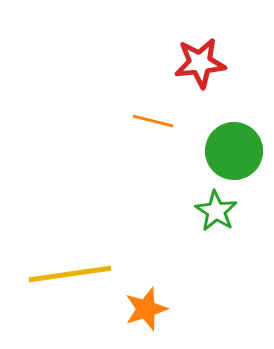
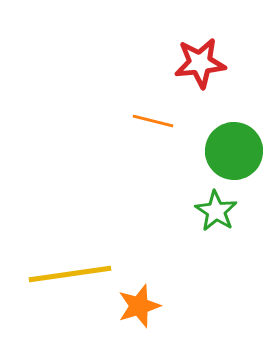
orange star: moved 7 px left, 3 px up
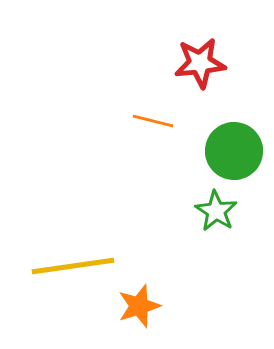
yellow line: moved 3 px right, 8 px up
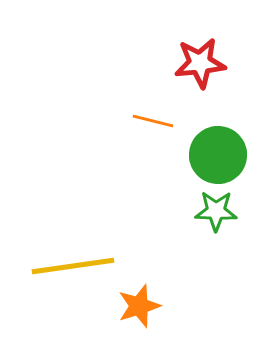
green circle: moved 16 px left, 4 px down
green star: rotated 30 degrees counterclockwise
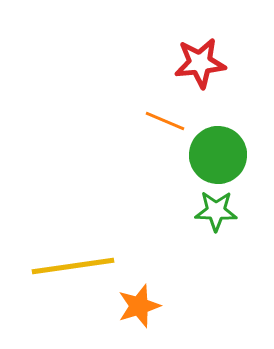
orange line: moved 12 px right; rotated 9 degrees clockwise
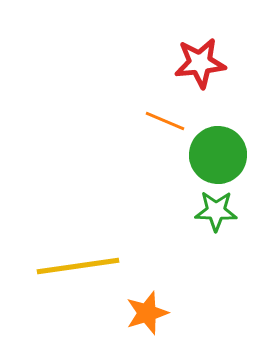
yellow line: moved 5 px right
orange star: moved 8 px right, 7 px down
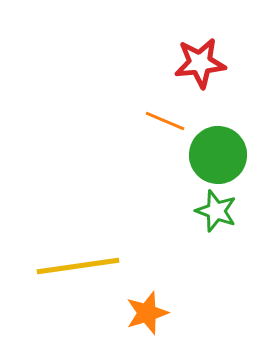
green star: rotated 18 degrees clockwise
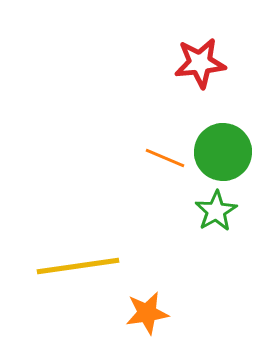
orange line: moved 37 px down
green circle: moved 5 px right, 3 px up
green star: rotated 21 degrees clockwise
orange star: rotated 9 degrees clockwise
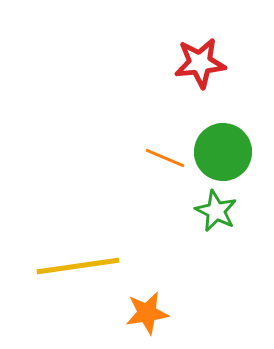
green star: rotated 15 degrees counterclockwise
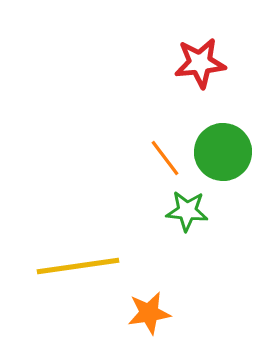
orange line: rotated 30 degrees clockwise
green star: moved 29 px left; rotated 21 degrees counterclockwise
orange star: moved 2 px right
